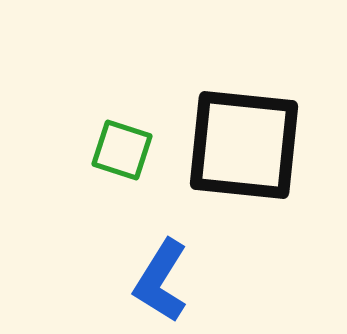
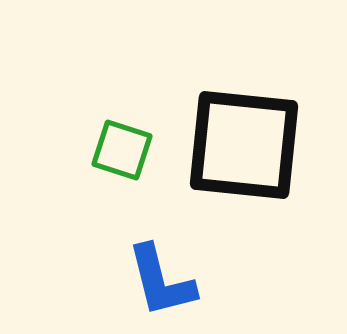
blue L-shape: rotated 46 degrees counterclockwise
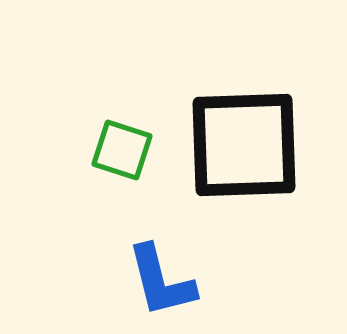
black square: rotated 8 degrees counterclockwise
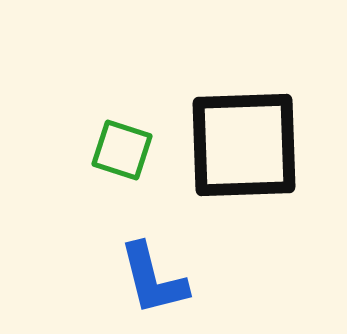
blue L-shape: moved 8 px left, 2 px up
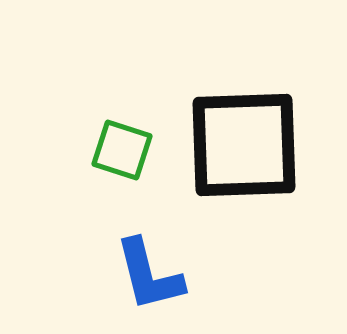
blue L-shape: moved 4 px left, 4 px up
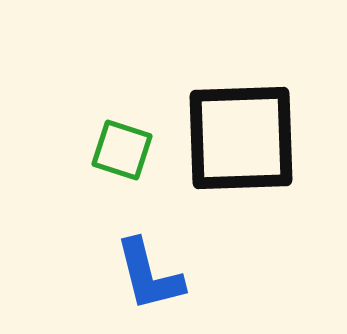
black square: moved 3 px left, 7 px up
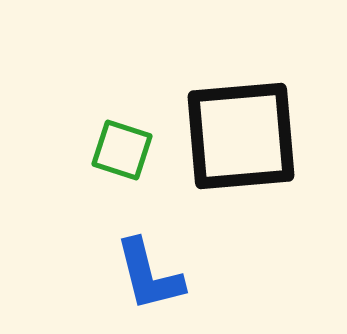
black square: moved 2 px up; rotated 3 degrees counterclockwise
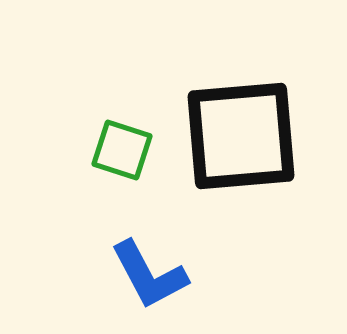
blue L-shape: rotated 14 degrees counterclockwise
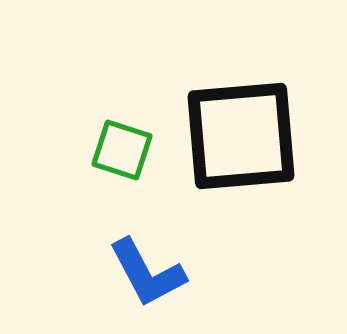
blue L-shape: moved 2 px left, 2 px up
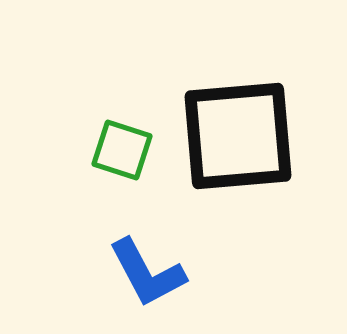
black square: moved 3 px left
